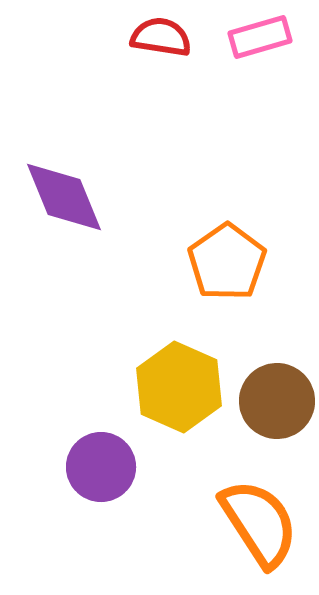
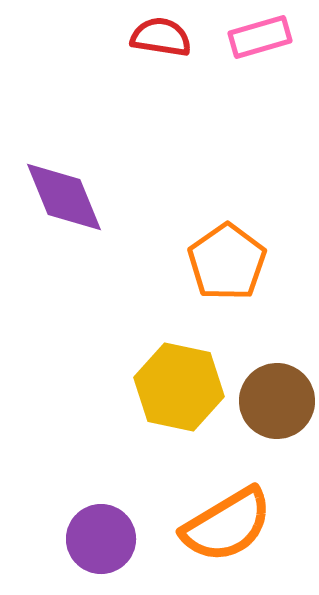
yellow hexagon: rotated 12 degrees counterclockwise
purple circle: moved 72 px down
orange semicircle: moved 32 px left, 2 px down; rotated 92 degrees clockwise
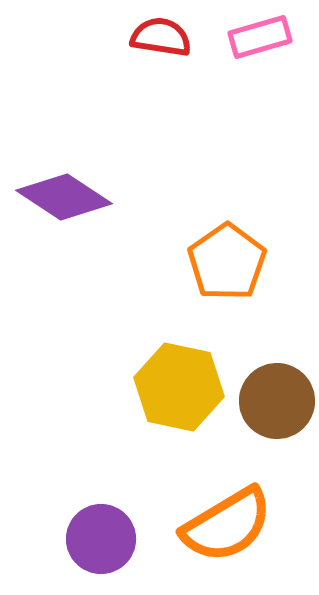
purple diamond: rotated 34 degrees counterclockwise
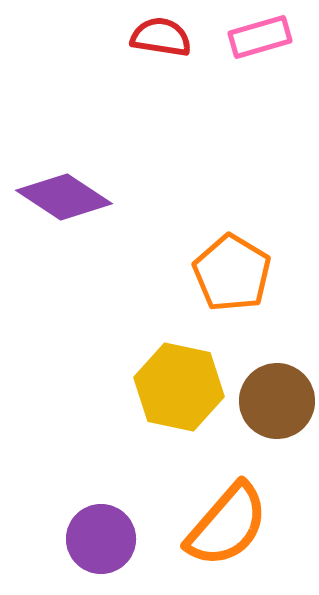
orange pentagon: moved 5 px right, 11 px down; rotated 6 degrees counterclockwise
orange semicircle: rotated 18 degrees counterclockwise
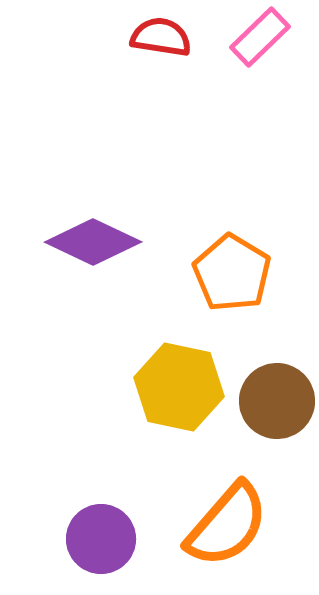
pink rectangle: rotated 28 degrees counterclockwise
purple diamond: moved 29 px right, 45 px down; rotated 8 degrees counterclockwise
